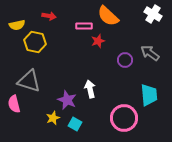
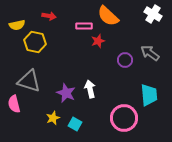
purple star: moved 1 px left, 7 px up
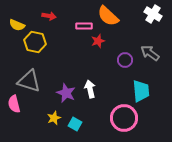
yellow semicircle: rotated 35 degrees clockwise
cyan trapezoid: moved 8 px left, 4 px up
yellow star: moved 1 px right
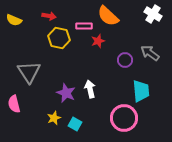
yellow semicircle: moved 3 px left, 5 px up
yellow hexagon: moved 24 px right, 4 px up
gray triangle: moved 9 px up; rotated 40 degrees clockwise
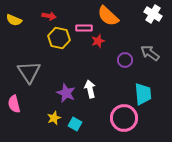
pink rectangle: moved 2 px down
cyan trapezoid: moved 2 px right, 3 px down
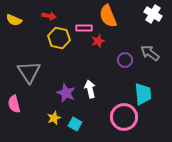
orange semicircle: rotated 25 degrees clockwise
pink circle: moved 1 px up
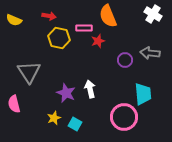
gray arrow: rotated 30 degrees counterclockwise
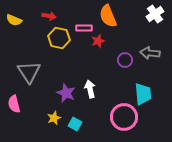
white cross: moved 2 px right; rotated 24 degrees clockwise
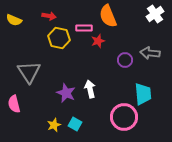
yellow star: moved 7 px down
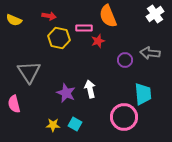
yellow star: moved 1 px left; rotated 24 degrees clockwise
